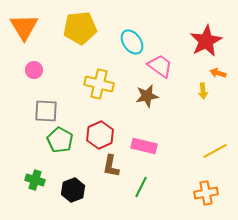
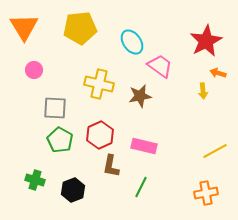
brown star: moved 7 px left
gray square: moved 9 px right, 3 px up
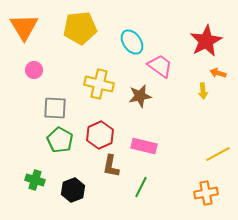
yellow line: moved 3 px right, 3 px down
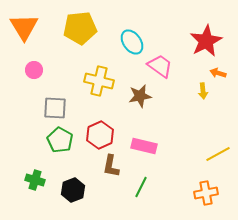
yellow cross: moved 3 px up
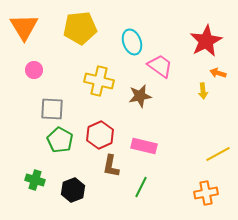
cyan ellipse: rotated 15 degrees clockwise
gray square: moved 3 px left, 1 px down
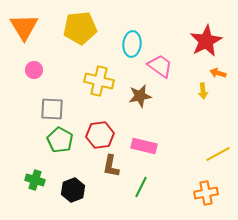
cyan ellipse: moved 2 px down; rotated 25 degrees clockwise
red hexagon: rotated 16 degrees clockwise
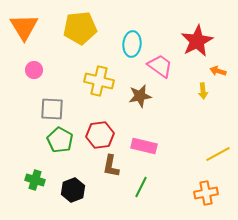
red star: moved 9 px left
orange arrow: moved 2 px up
